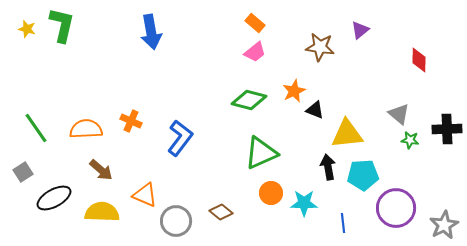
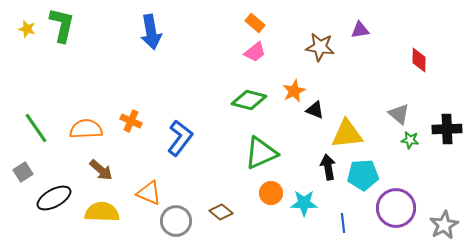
purple triangle: rotated 30 degrees clockwise
orange triangle: moved 4 px right, 2 px up
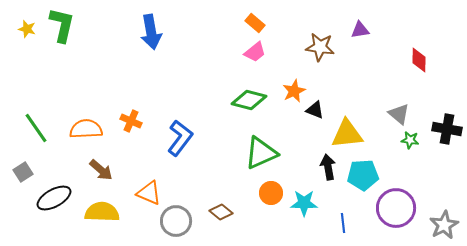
black cross: rotated 12 degrees clockwise
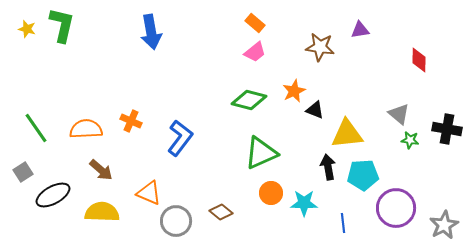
black ellipse: moved 1 px left, 3 px up
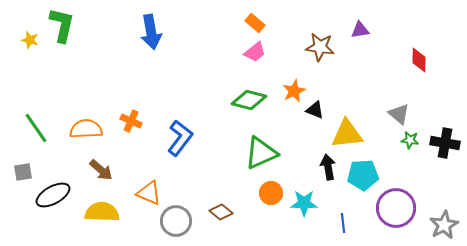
yellow star: moved 3 px right, 11 px down
black cross: moved 2 px left, 14 px down
gray square: rotated 24 degrees clockwise
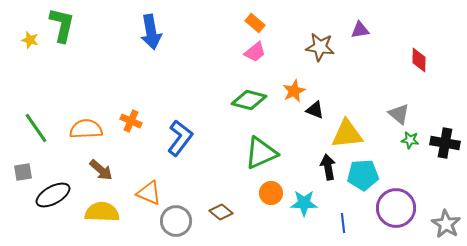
gray star: moved 2 px right, 1 px up; rotated 12 degrees counterclockwise
